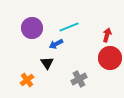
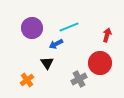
red circle: moved 10 px left, 5 px down
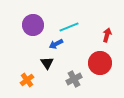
purple circle: moved 1 px right, 3 px up
gray cross: moved 5 px left
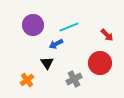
red arrow: rotated 120 degrees clockwise
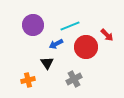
cyan line: moved 1 px right, 1 px up
red circle: moved 14 px left, 16 px up
orange cross: moved 1 px right; rotated 24 degrees clockwise
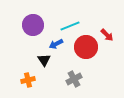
black triangle: moved 3 px left, 3 px up
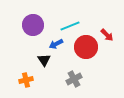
orange cross: moved 2 px left
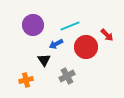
gray cross: moved 7 px left, 3 px up
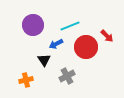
red arrow: moved 1 px down
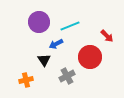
purple circle: moved 6 px right, 3 px up
red circle: moved 4 px right, 10 px down
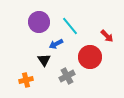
cyan line: rotated 72 degrees clockwise
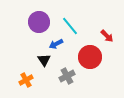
orange cross: rotated 16 degrees counterclockwise
